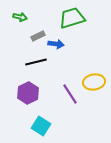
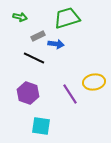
green trapezoid: moved 5 px left
black line: moved 2 px left, 4 px up; rotated 40 degrees clockwise
purple hexagon: rotated 15 degrees counterclockwise
cyan square: rotated 24 degrees counterclockwise
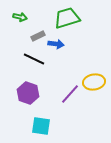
black line: moved 1 px down
purple line: rotated 75 degrees clockwise
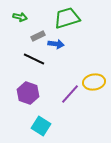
cyan square: rotated 24 degrees clockwise
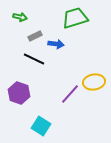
green trapezoid: moved 8 px right
gray rectangle: moved 3 px left
purple hexagon: moved 9 px left
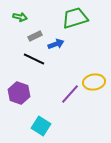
blue arrow: rotated 28 degrees counterclockwise
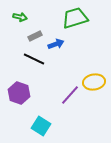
purple line: moved 1 px down
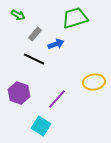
green arrow: moved 2 px left, 2 px up; rotated 16 degrees clockwise
gray rectangle: moved 2 px up; rotated 24 degrees counterclockwise
purple line: moved 13 px left, 4 px down
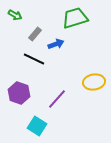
green arrow: moved 3 px left
cyan square: moved 4 px left
